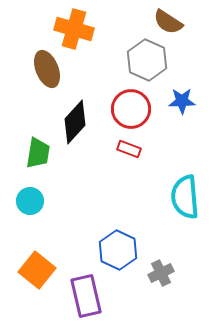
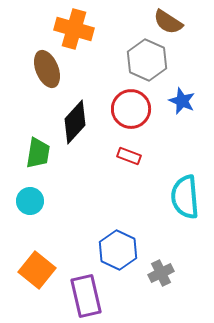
blue star: rotated 24 degrees clockwise
red rectangle: moved 7 px down
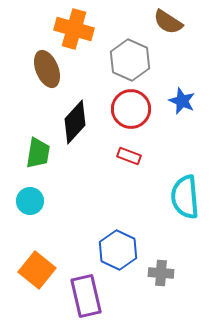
gray hexagon: moved 17 px left
gray cross: rotated 30 degrees clockwise
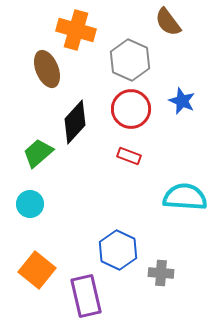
brown semicircle: rotated 20 degrees clockwise
orange cross: moved 2 px right, 1 px down
green trapezoid: rotated 140 degrees counterclockwise
cyan semicircle: rotated 99 degrees clockwise
cyan circle: moved 3 px down
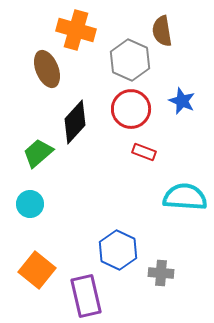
brown semicircle: moved 6 px left, 9 px down; rotated 28 degrees clockwise
red rectangle: moved 15 px right, 4 px up
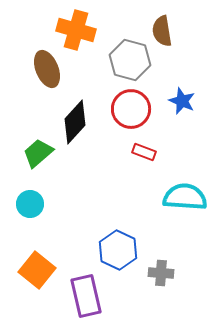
gray hexagon: rotated 9 degrees counterclockwise
